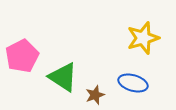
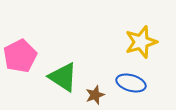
yellow star: moved 2 px left, 4 px down
pink pentagon: moved 2 px left
blue ellipse: moved 2 px left
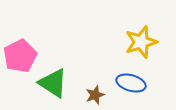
green triangle: moved 10 px left, 6 px down
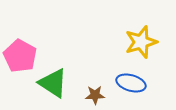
pink pentagon: rotated 16 degrees counterclockwise
brown star: rotated 18 degrees clockwise
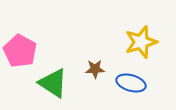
pink pentagon: moved 5 px up
brown star: moved 26 px up
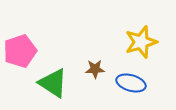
pink pentagon: rotated 24 degrees clockwise
